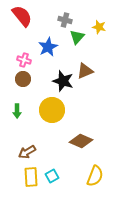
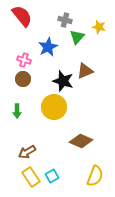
yellow circle: moved 2 px right, 3 px up
yellow rectangle: rotated 30 degrees counterclockwise
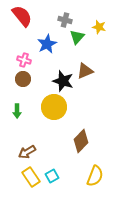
blue star: moved 1 px left, 3 px up
brown diamond: rotated 70 degrees counterclockwise
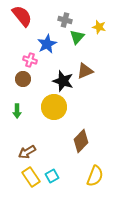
pink cross: moved 6 px right
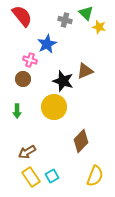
green triangle: moved 9 px right, 24 px up; rotated 28 degrees counterclockwise
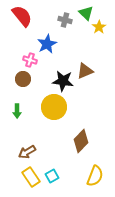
yellow star: rotated 24 degrees clockwise
black star: rotated 10 degrees counterclockwise
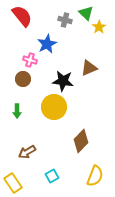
brown triangle: moved 4 px right, 3 px up
yellow rectangle: moved 18 px left, 6 px down
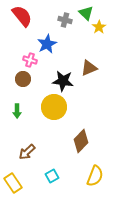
brown arrow: rotated 12 degrees counterclockwise
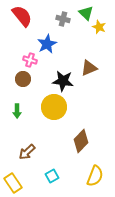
gray cross: moved 2 px left, 1 px up
yellow star: rotated 16 degrees counterclockwise
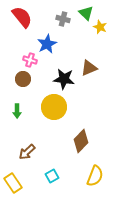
red semicircle: moved 1 px down
yellow star: moved 1 px right
black star: moved 1 px right, 2 px up
